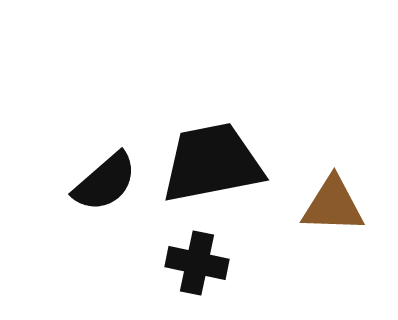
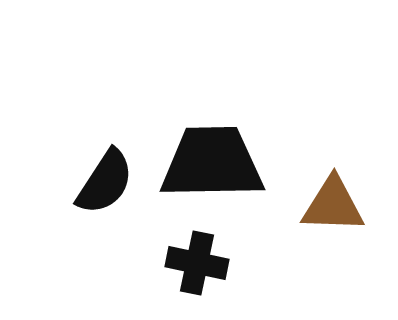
black trapezoid: rotated 10 degrees clockwise
black semicircle: rotated 16 degrees counterclockwise
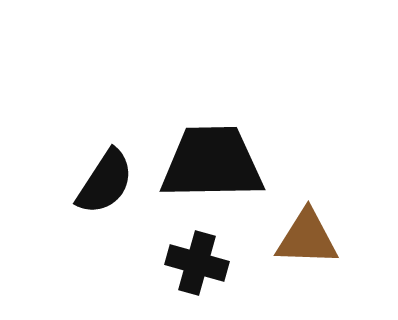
brown triangle: moved 26 px left, 33 px down
black cross: rotated 4 degrees clockwise
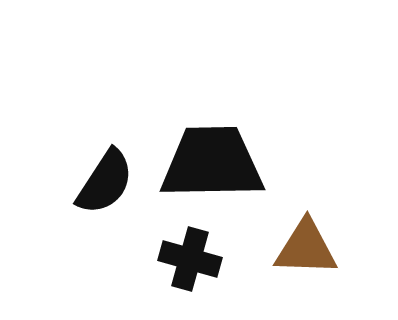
brown triangle: moved 1 px left, 10 px down
black cross: moved 7 px left, 4 px up
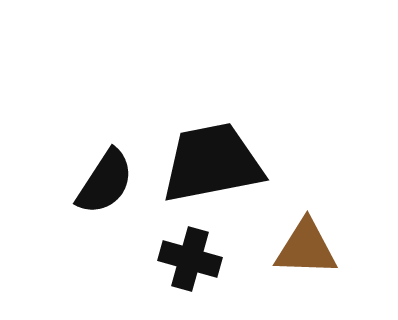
black trapezoid: rotated 10 degrees counterclockwise
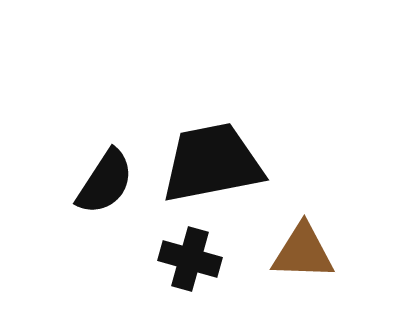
brown triangle: moved 3 px left, 4 px down
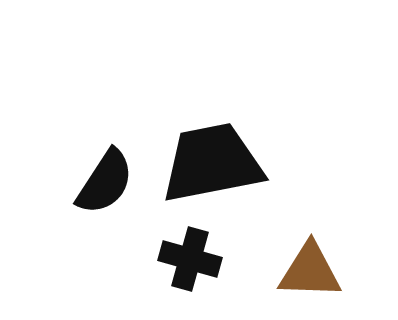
brown triangle: moved 7 px right, 19 px down
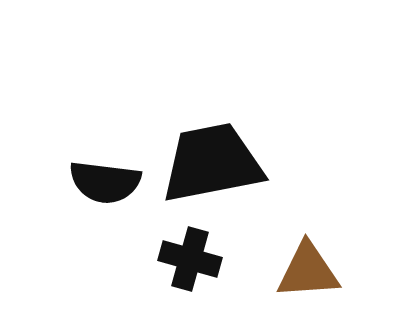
black semicircle: rotated 64 degrees clockwise
brown triangle: moved 2 px left; rotated 6 degrees counterclockwise
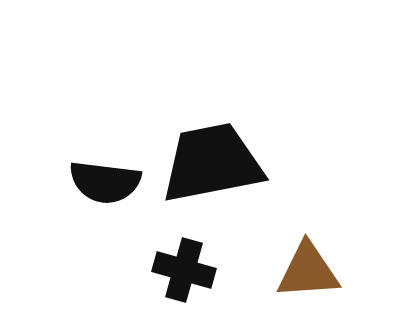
black cross: moved 6 px left, 11 px down
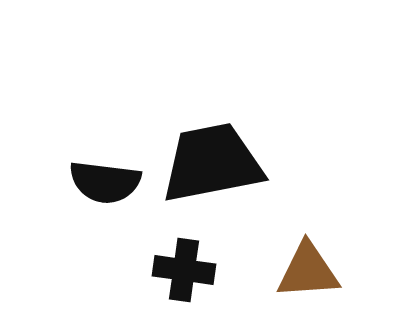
black cross: rotated 8 degrees counterclockwise
